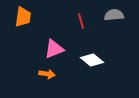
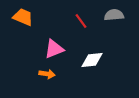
orange trapezoid: rotated 75 degrees counterclockwise
red line: rotated 21 degrees counterclockwise
white diamond: rotated 45 degrees counterclockwise
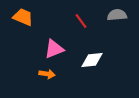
gray semicircle: moved 3 px right
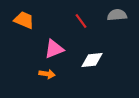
orange trapezoid: moved 1 px right, 3 px down
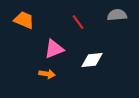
red line: moved 3 px left, 1 px down
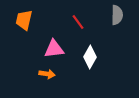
gray semicircle: rotated 96 degrees clockwise
orange trapezoid: rotated 100 degrees counterclockwise
pink triangle: rotated 15 degrees clockwise
white diamond: moved 2 px left, 3 px up; rotated 55 degrees counterclockwise
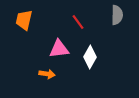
pink triangle: moved 5 px right
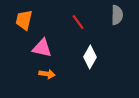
pink triangle: moved 17 px left, 1 px up; rotated 20 degrees clockwise
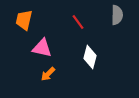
white diamond: rotated 15 degrees counterclockwise
orange arrow: moved 1 px right; rotated 126 degrees clockwise
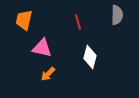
red line: rotated 21 degrees clockwise
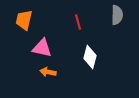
orange arrow: moved 2 px up; rotated 56 degrees clockwise
